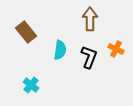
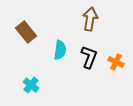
brown arrow: rotated 10 degrees clockwise
orange cross: moved 13 px down
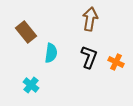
cyan semicircle: moved 9 px left, 3 px down
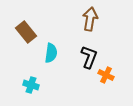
orange cross: moved 10 px left, 13 px down
cyan cross: rotated 21 degrees counterclockwise
